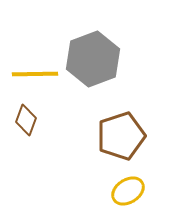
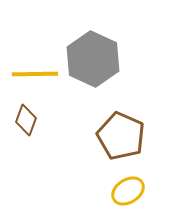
gray hexagon: rotated 14 degrees counterclockwise
brown pentagon: rotated 30 degrees counterclockwise
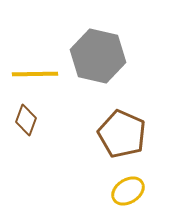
gray hexagon: moved 5 px right, 3 px up; rotated 12 degrees counterclockwise
brown pentagon: moved 1 px right, 2 px up
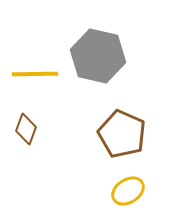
brown diamond: moved 9 px down
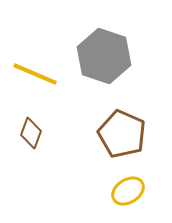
gray hexagon: moved 6 px right; rotated 6 degrees clockwise
yellow line: rotated 24 degrees clockwise
brown diamond: moved 5 px right, 4 px down
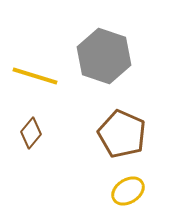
yellow line: moved 2 px down; rotated 6 degrees counterclockwise
brown diamond: rotated 20 degrees clockwise
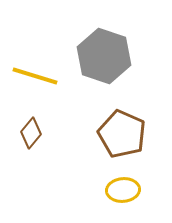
yellow ellipse: moved 5 px left, 1 px up; rotated 28 degrees clockwise
